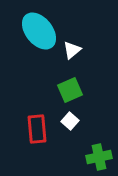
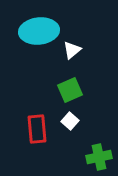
cyan ellipse: rotated 57 degrees counterclockwise
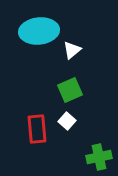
white square: moved 3 px left
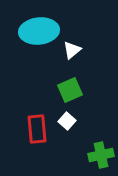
green cross: moved 2 px right, 2 px up
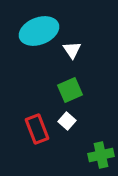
cyan ellipse: rotated 15 degrees counterclockwise
white triangle: rotated 24 degrees counterclockwise
red rectangle: rotated 16 degrees counterclockwise
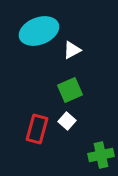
white triangle: rotated 36 degrees clockwise
red rectangle: rotated 36 degrees clockwise
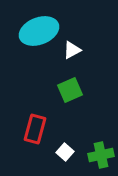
white square: moved 2 px left, 31 px down
red rectangle: moved 2 px left
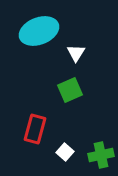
white triangle: moved 4 px right, 3 px down; rotated 30 degrees counterclockwise
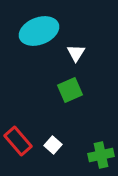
red rectangle: moved 17 px left, 12 px down; rotated 56 degrees counterclockwise
white square: moved 12 px left, 7 px up
